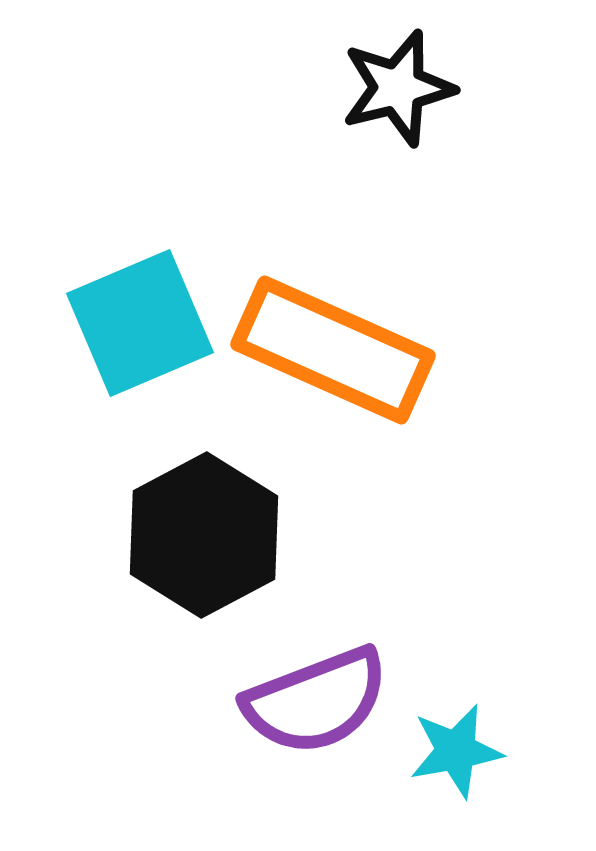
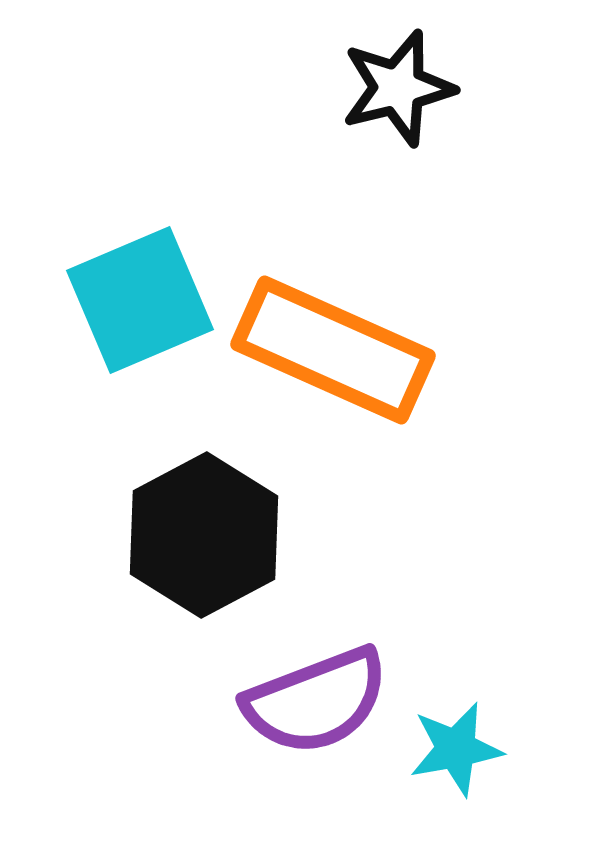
cyan square: moved 23 px up
cyan star: moved 2 px up
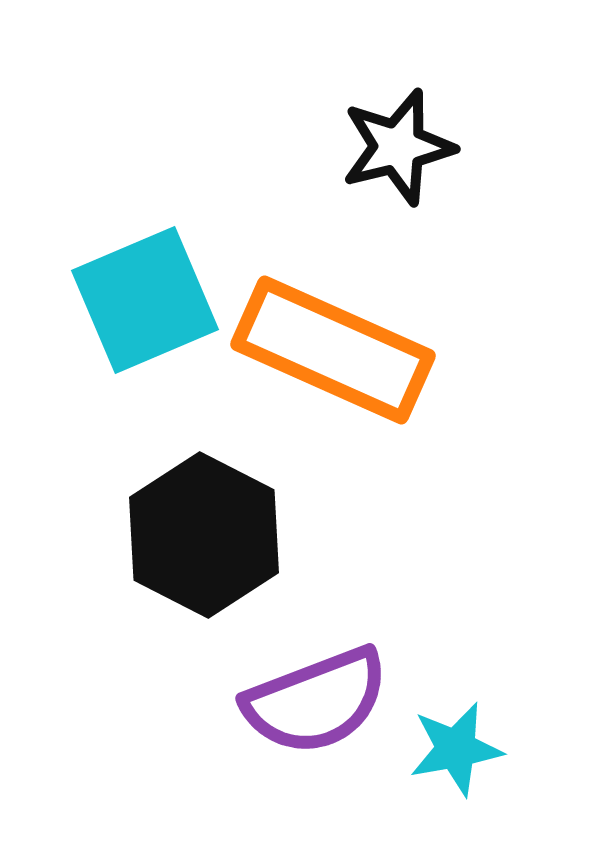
black star: moved 59 px down
cyan square: moved 5 px right
black hexagon: rotated 5 degrees counterclockwise
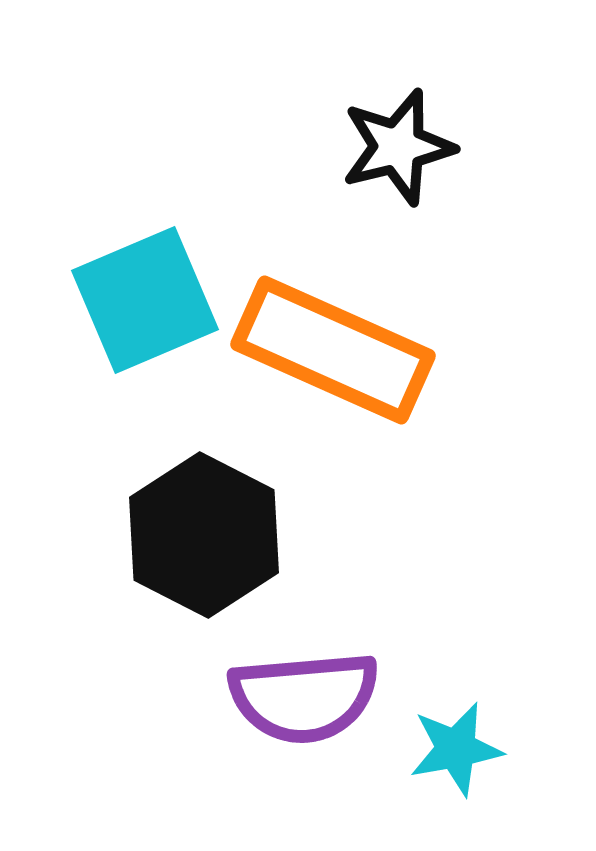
purple semicircle: moved 12 px left, 4 px up; rotated 16 degrees clockwise
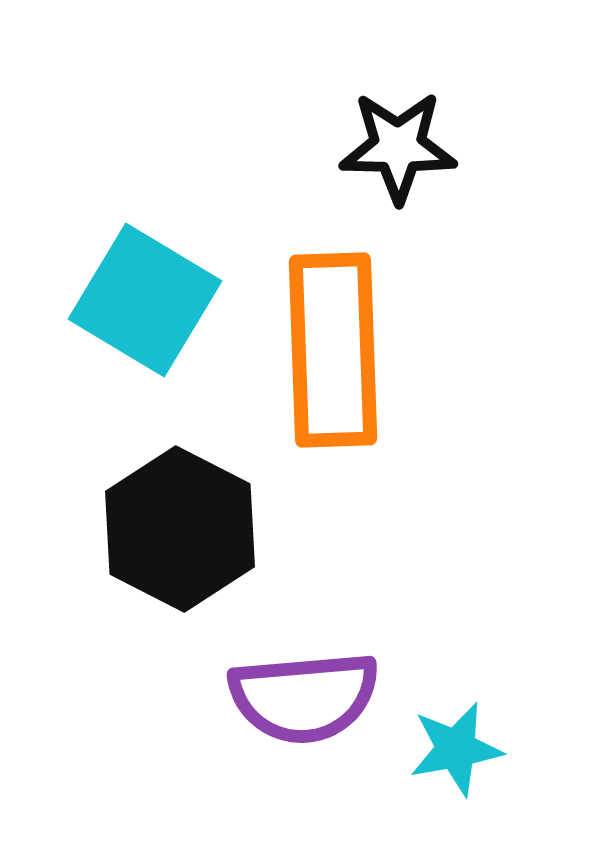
black star: rotated 15 degrees clockwise
cyan square: rotated 36 degrees counterclockwise
orange rectangle: rotated 64 degrees clockwise
black hexagon: moved 24 px left, 6 px up
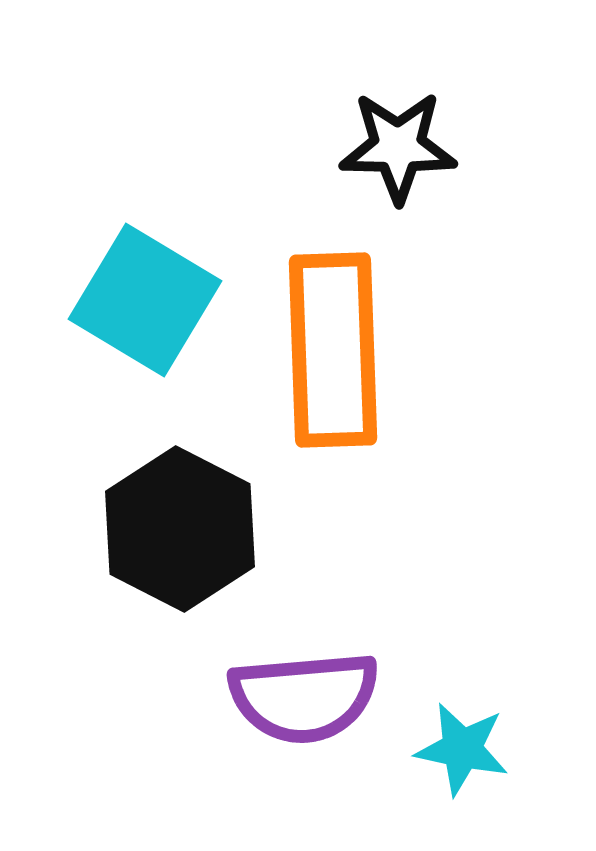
cyan star: moved 6 px right; rotated 22 degrees clockwise
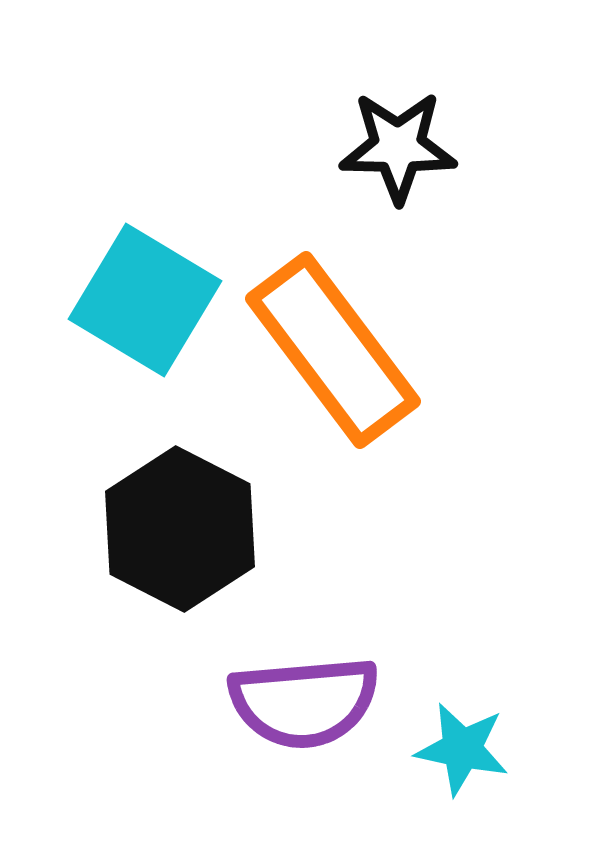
orange rectangle: rotated 35 degrees counterclockwise
purple semicircle: moved 5 px down
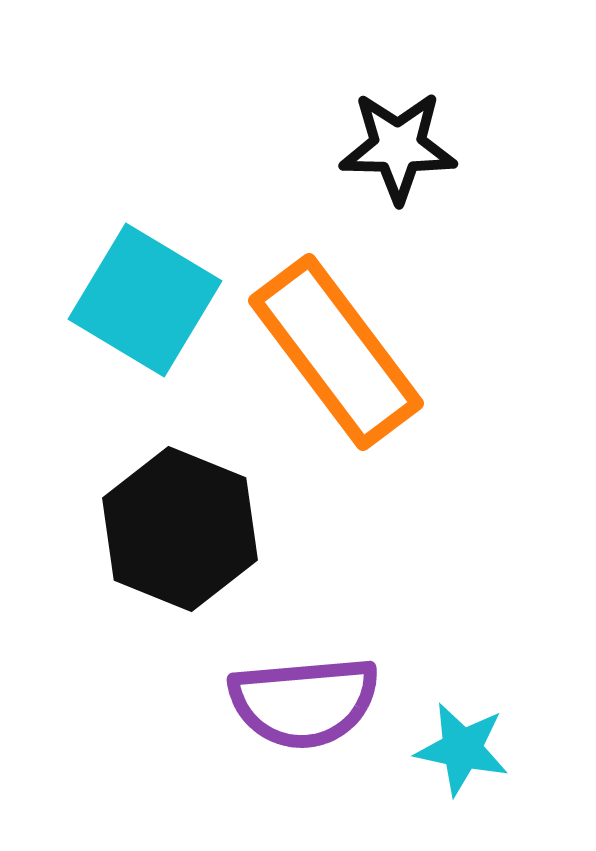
orange rectangle: moved 3 px right, 2 px down
black hexagon: rotated 5 degrees counterclockwise
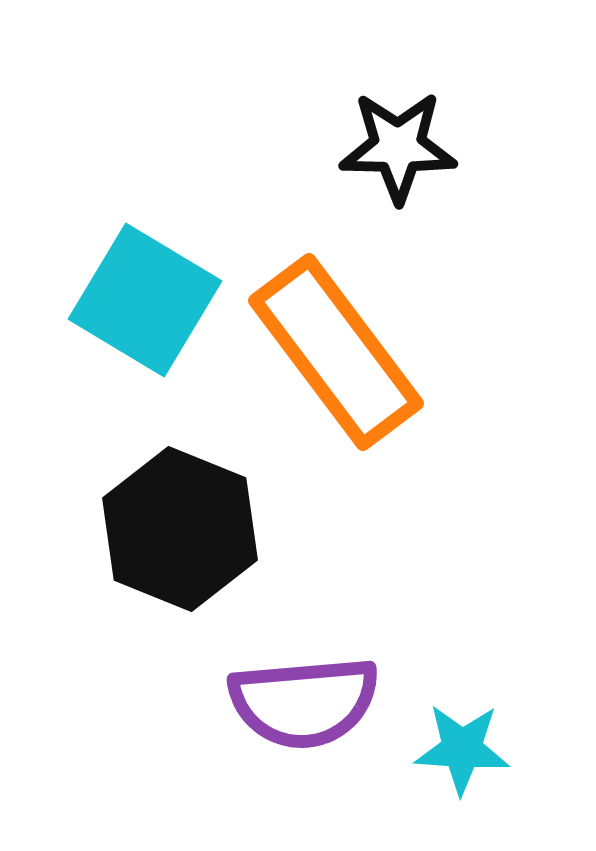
cyan star: rotated 8 degrees counterclockwise
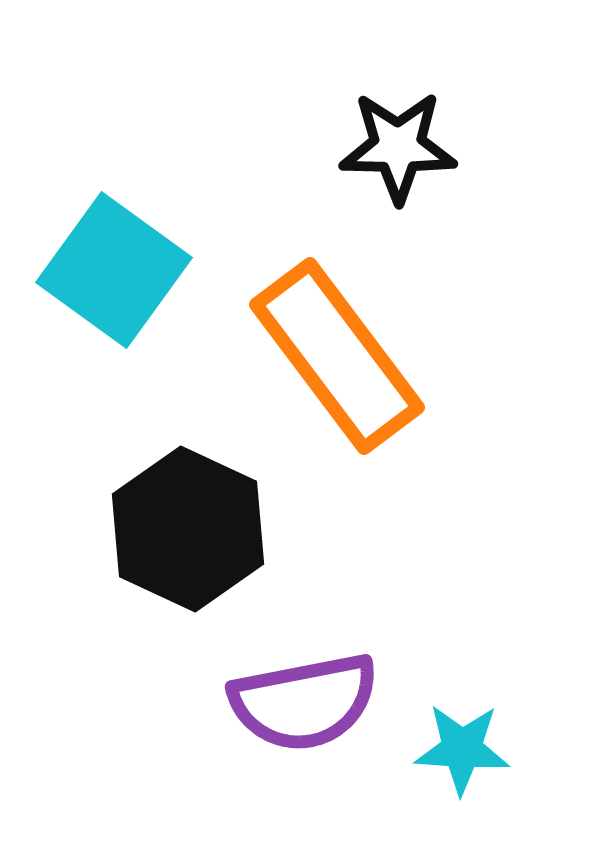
cyan square: moved 31 px left, 30 px up; rotated 5 degrees clockwise
orange rectangle: moved 1 px right, 4 px down
black hexagon: moved 8 px right; rotated 3 degrees clockwise
purple semicircle: rotated 6 degrees counterclockwise
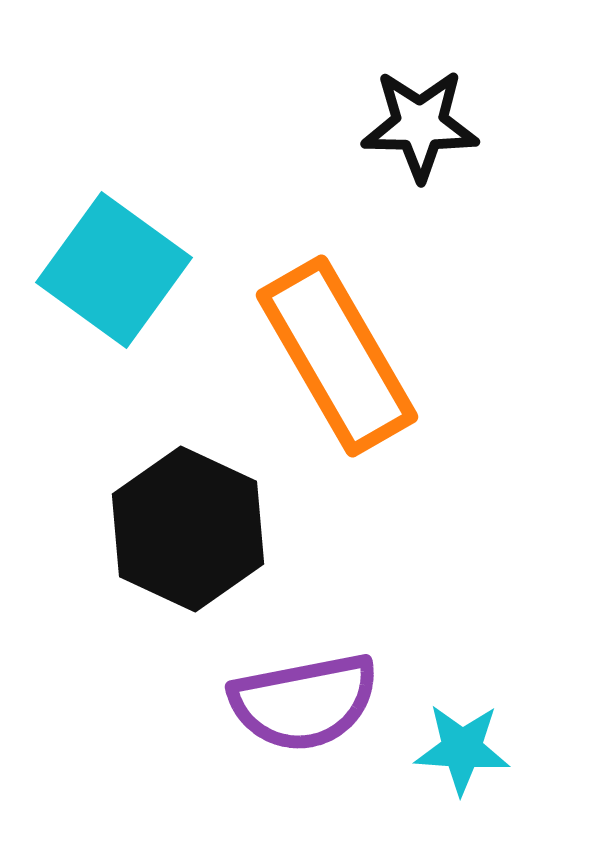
black star: moved 22 px right, 22 px up
orange rectangle: rotated 7 degrees clockwise
